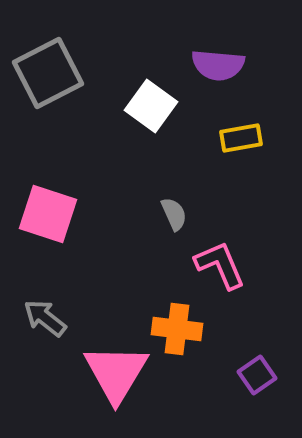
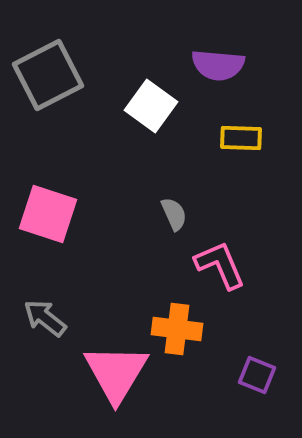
gray square: moved 2 px down
yellow rectangle: rotated 12 degrees clockwise
purple square: rotated 33 degrees counterclockwise
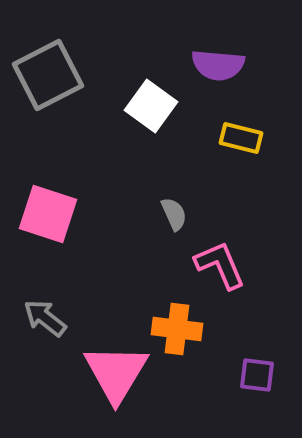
yellow rectangle: rotated 12 degrees clockwise
purple square: rotated 15 degrees counterclockwise
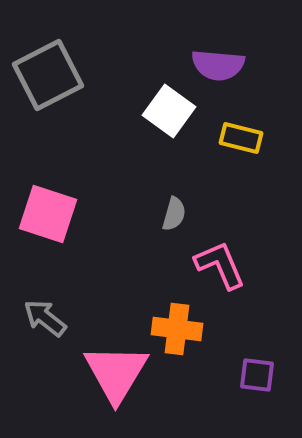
white square: moved 18 px right, 5 px down
gray semicircle: rotated 40 degrees clockwise
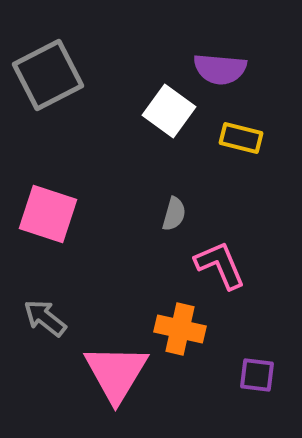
purple semicircle: moved 2 px right, 4 px down
orange cross: moved 3 px right; rotated 6 degrees clockwise
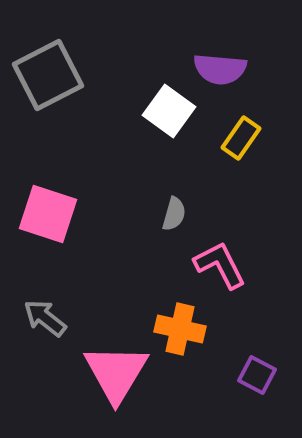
yellow rectangle: rotated 69 degrees counterclockwise
pink L-shape: rotated 4 degrees counterclockwise
purple square: rotated 21 degrees clockwise
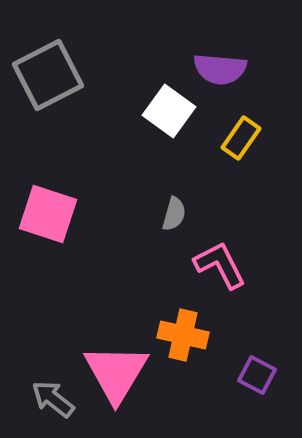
gray arrow: moved 8 px right, 81 px down
orange cross: moved 3 px right, 6 px down
